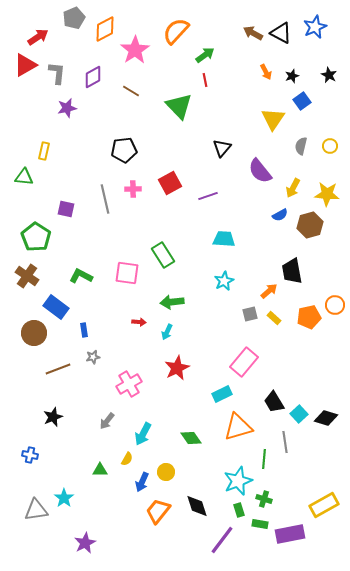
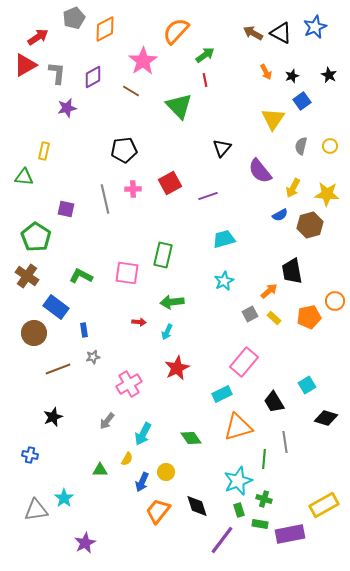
pink star at (135, 50): moved 8 px right, 11 px down
cyan trapezoid at (224, 239): rotated 20 degrees counterclockwise
green rectangle at (163, 255): rotated 45 degrees clockwise
orange circle at (335, 305): moved 4 px up
gray square at (250, 314): rotated 14 degrees counterclockwise
cyan square at (299, 414): moved 8 px right, 29 px up; rotated 12 degrees clockwise
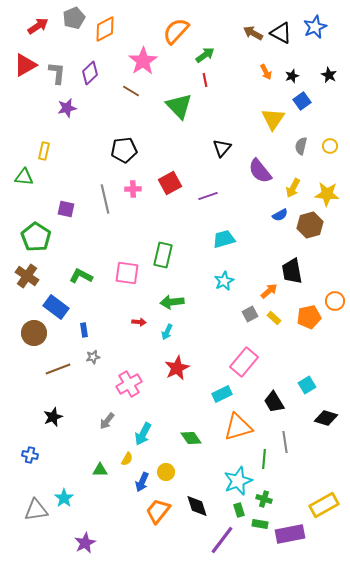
red arrow at (38, 37): moved 11 px up
purple diamond at (93, 77): moved 3 px left, 4 px up; rotated 15 degrees counterclockwise
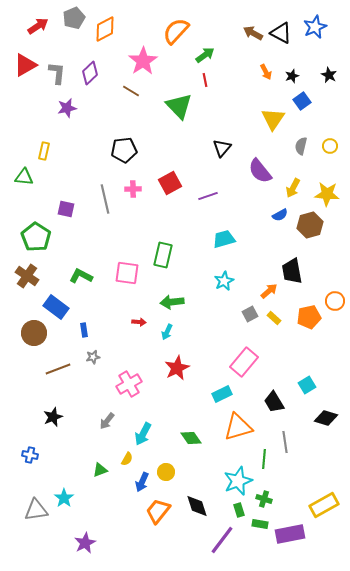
green triangle at (100, 470): rotated 21 degrees counterclockwise
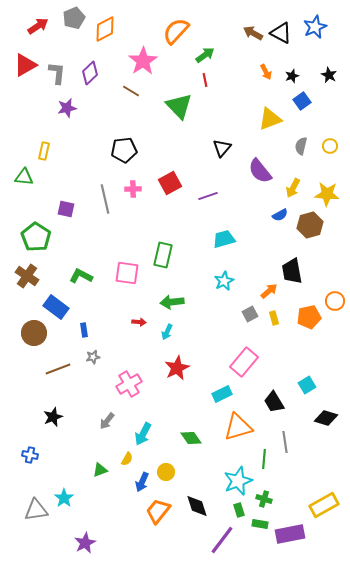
yellow triangle at (273, 119): moved 3 px left; rotated 35 degrees clockwise
yellow rectangle at (274, 318): rotated 32 degrees clockwise
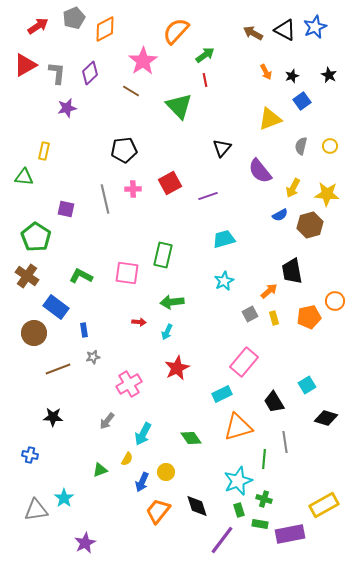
black triangle at (281, 33): moved 4 px right, 3 px up
black star at (53, 417): rotated 24 degrees clockwise
